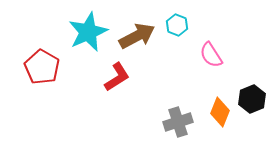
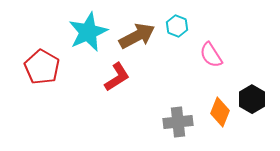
cyan hexagon: moved 1 px down
black hexagon: rotated 8 degrees counterclockwise
gray cross: rotated 12 degrees clockwise
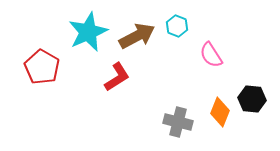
black hexagon: rotated 24 degrees counterclockwise
gray cross: rotated 20 degrees clockwise
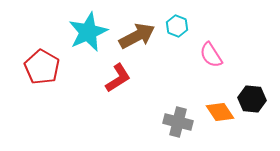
red L-shape: moved 1 px right, 1 px down
orange diamond: rotated 56 degrees counterclockwise
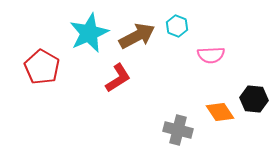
cyan star: moved 1 px right, 1 px down
pink semicircle: rotated 60 degrees counterclockwise
black hexagon: moved 2 px right
gray cross: moved 8 px down
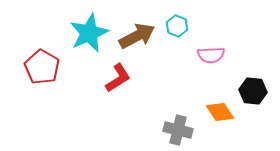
black hexagon: moved 1 px left, 8 px up
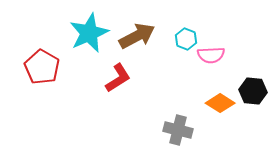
cyan hexagon: moved 9 px right, 13 px down
orange diamond: moved 9 px up; rotated 24 degrees counterclockwise
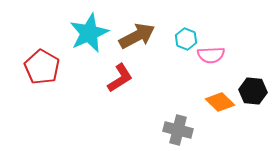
red L-shape: moved 2 px right
orange diamond: moved 1 px up; rotated 12 degrees clockwise
